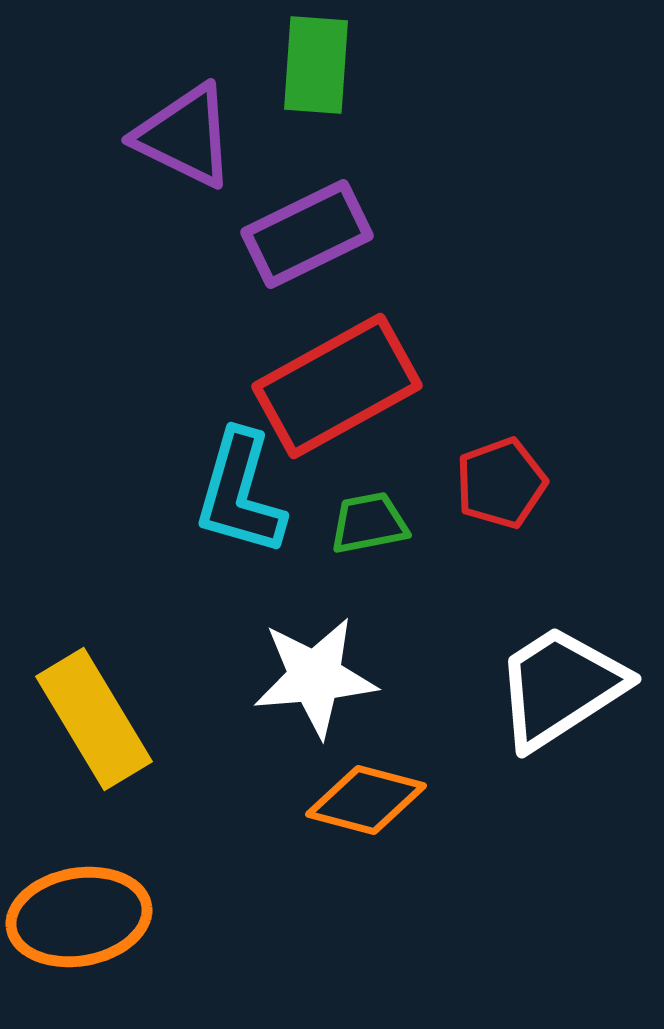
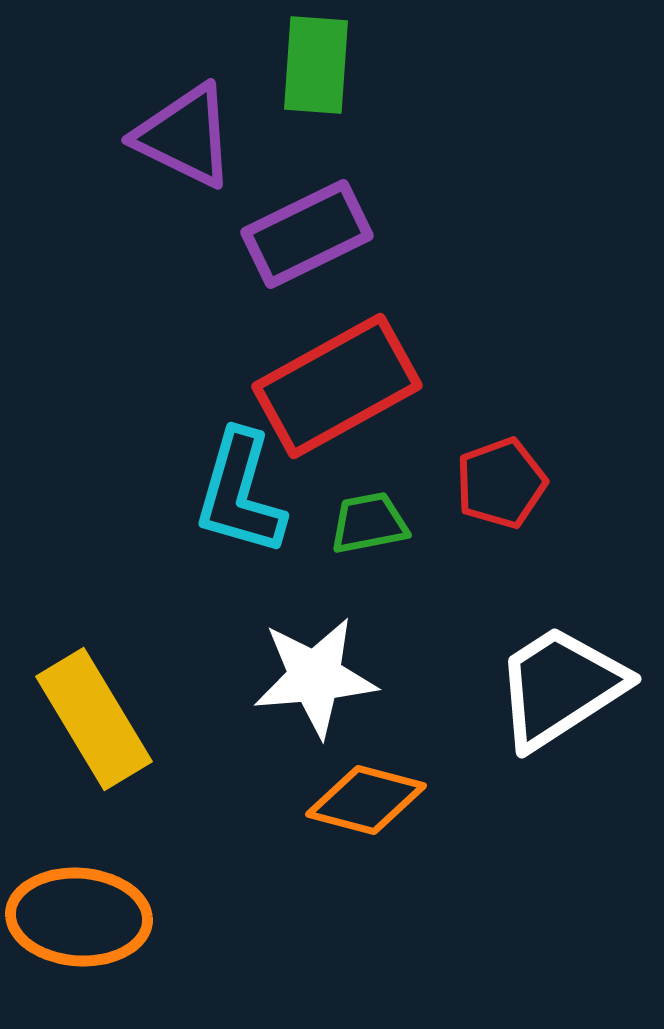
orange ellipse: rotated 14 degrees clockwise
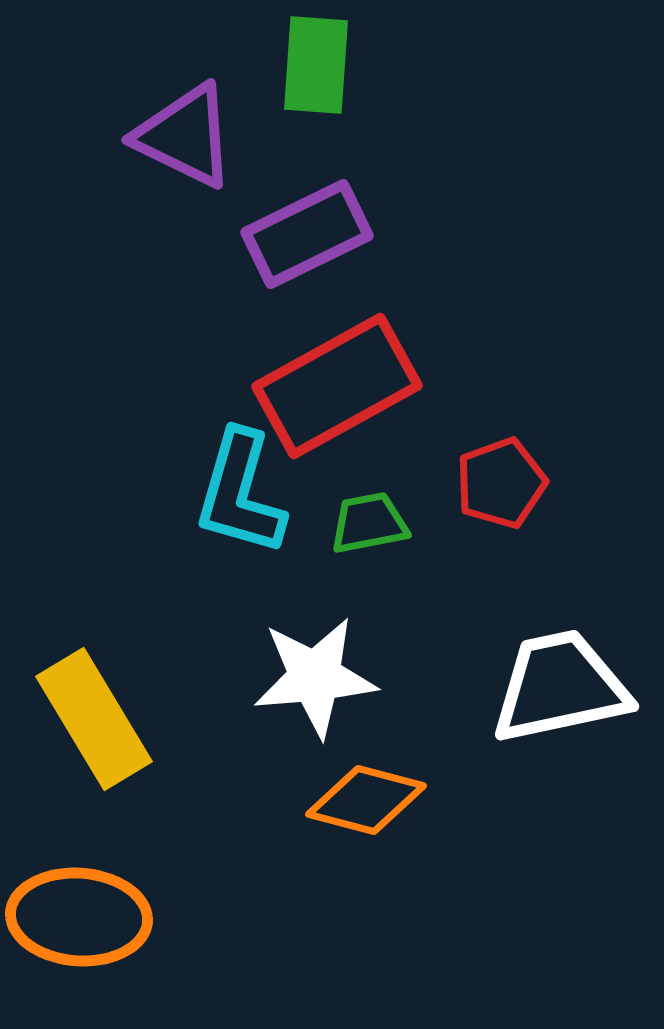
white trapezoid: rotated 21 degrees clockwise
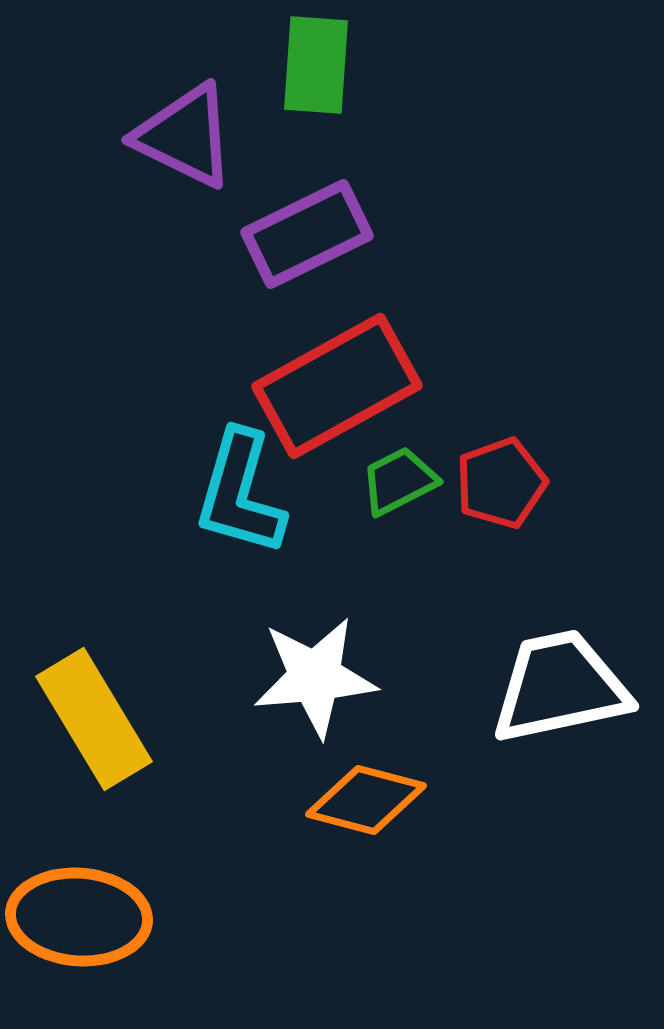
green trapezoid: moved 30 px right, 42 px up; rotated 16 degrees counterclockwise
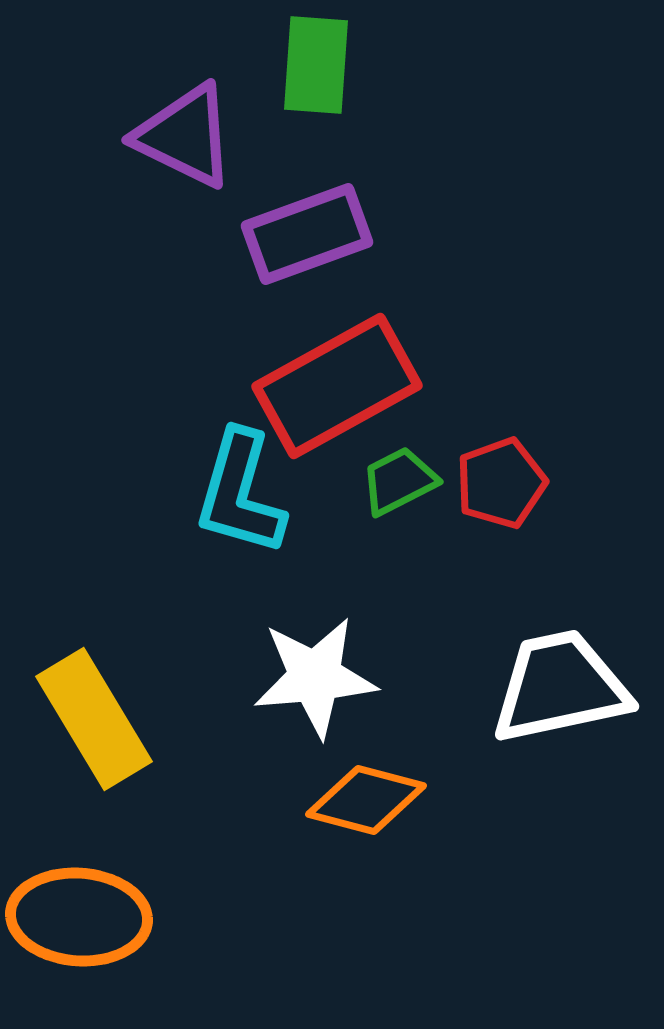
purple rectangle: rotated 6 degrees clockwise
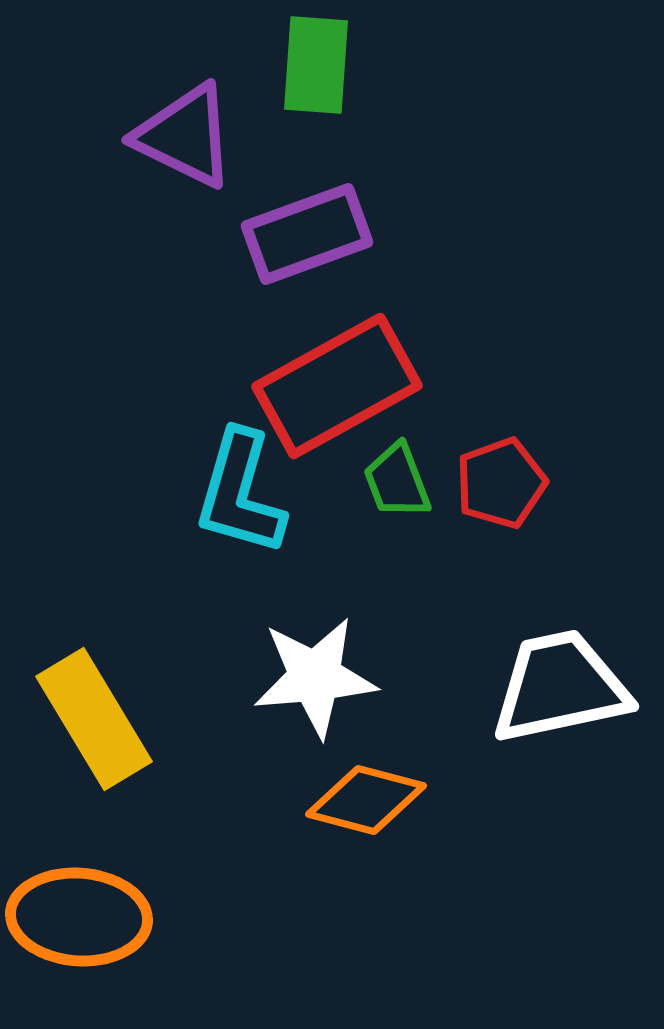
green trapezoid: moved 2 px left; rotated 84 degrees counterclockwise
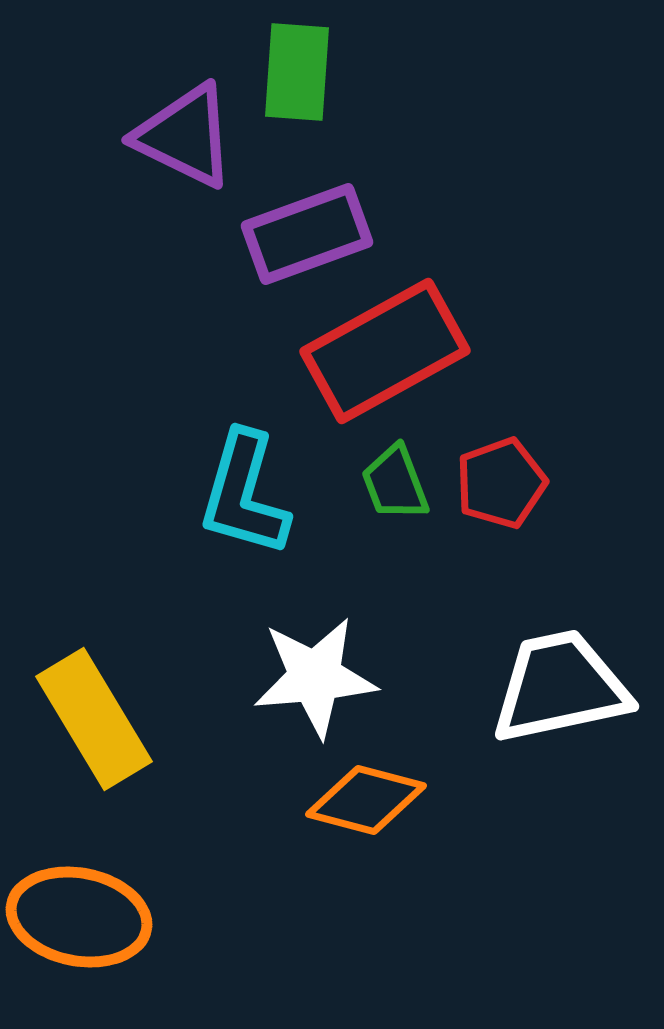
green rectangle: moved 19 px left, 7 px down
red rectangle: moved 48 px right, 35 px up
green trapezoid: moved 2 px left, 2 px down
cyan L-shape: moved 4 px right, 1 px down
orange ellipse: rotated 7 degrees clockwise
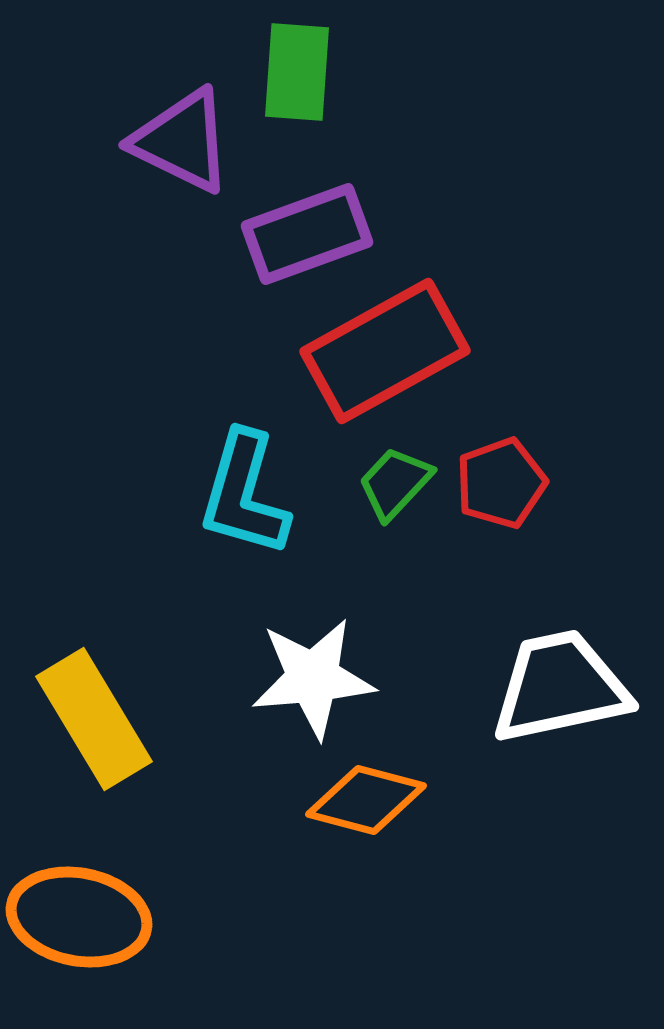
purple triangle: moved 3 px left, 5 px down
green trapezoid: rotated 64 degrees clockwise
white star: moved 2 px left, 1 px down
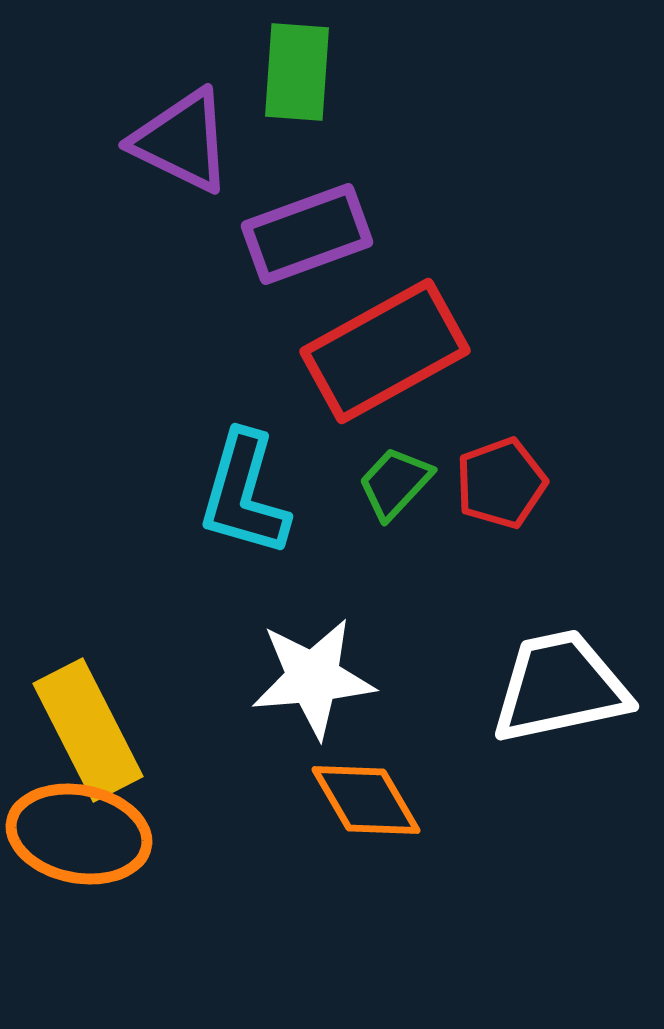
yellow rectangle: moved 6 px left, 11 px down; rotated 4 degrees clockwise
orange diamond: rotated 45 degrees clockwise
orange ellipse: moved 83 px up
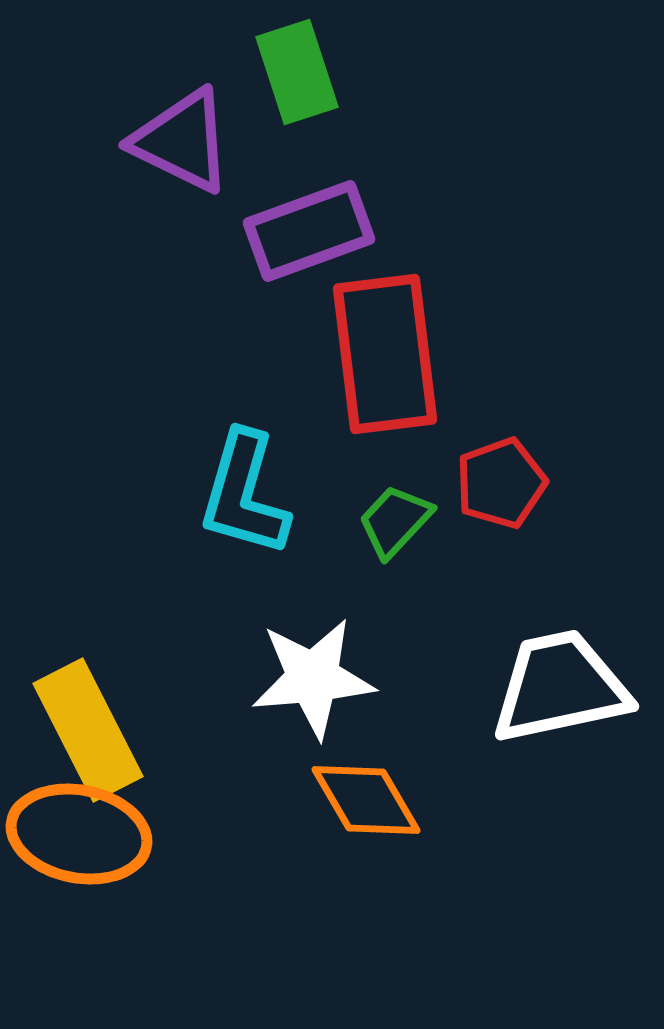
green rectangle: rotated 22 degrees counterclockwise
purple rectangle: moved 2 px right, 3 px up
red rectangle: moved 3 px down; rotated 68 degrees counterclockwise
green trapezoid: moved 38 px down
